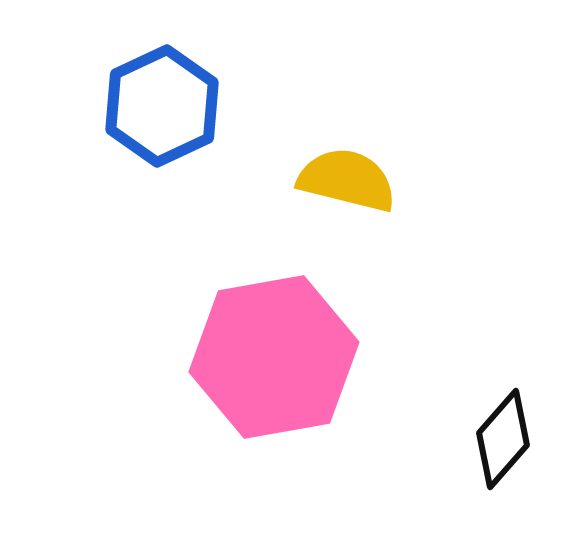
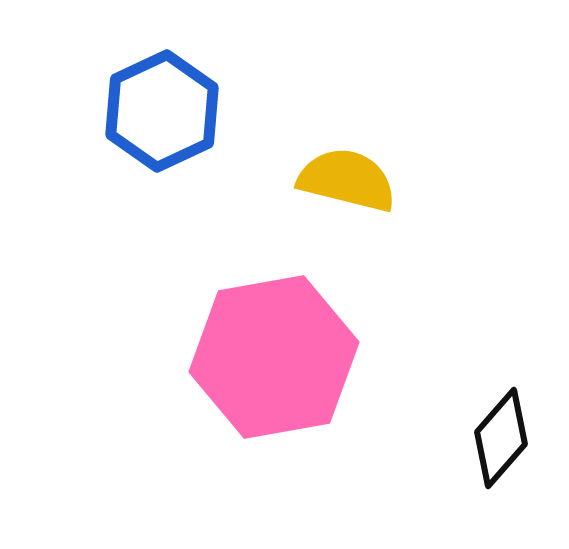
blue hexagon: moved 5 px down
black diamond: moved 2 px left, 1 px up
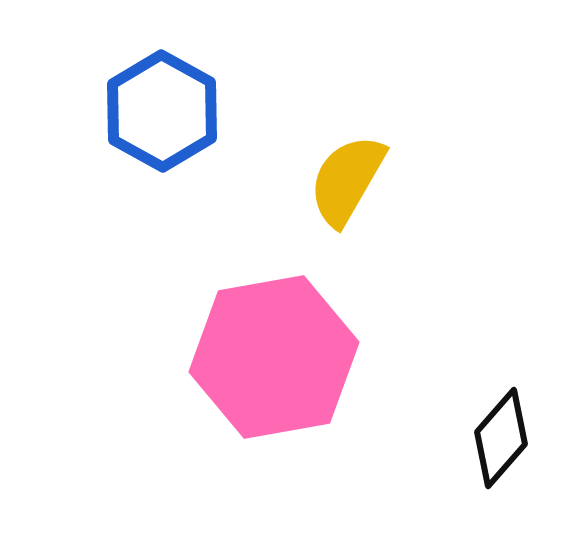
blue hexagon: rotated 6 degrees counterclockwise
yellow semicircle: rotated 74 degrees counterclockwise
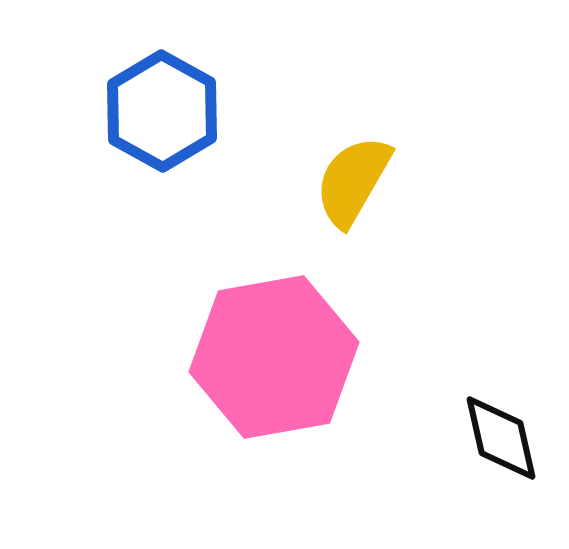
yellow semicircle: moved 6 px right, 1 px down
black diamond: rotated 54 degrees counterclockwise
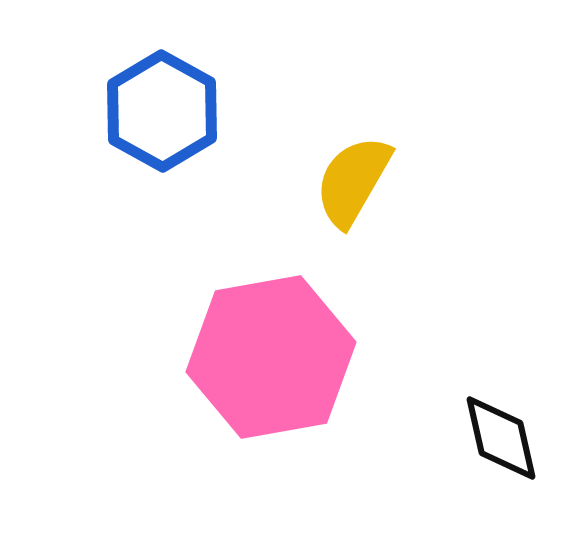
pink hexagon: moved 3 px left
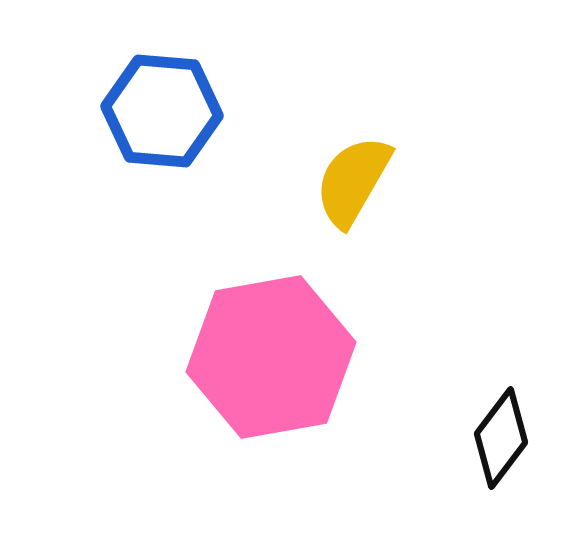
blue hexagon: rotated 24 degrees counterclockwise
black diamond: rotated 50 degrees clockwise
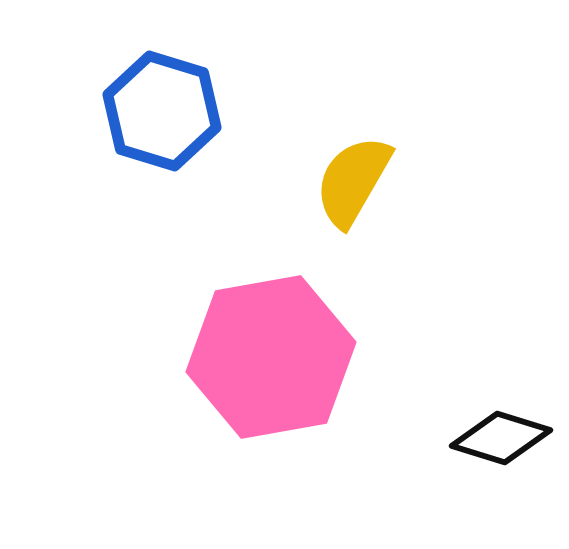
blue hexagon: rotated 12 degrees clockwise
black diamond: rotated 70 degrees clockwise
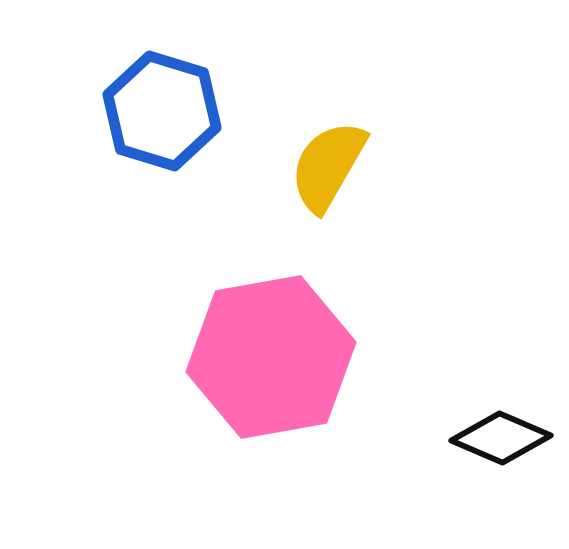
yellow semicircle: moved 25 px left, 15 px up
black diamond: rotated 6 degrees clockwise
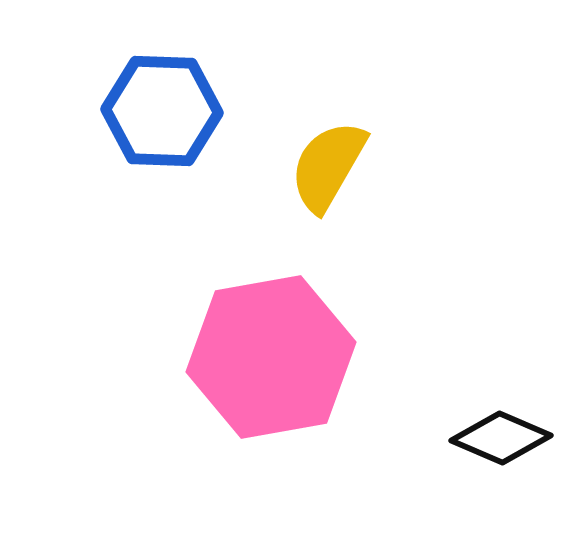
blue hexagon: rotated 15 degrees counterclockwise
